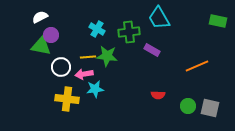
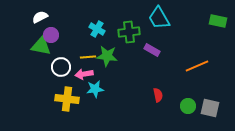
red semicircle: rotated 104 degrees counterclockwise
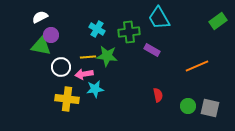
green rectangle: rotated 48 degrees counterclockwise
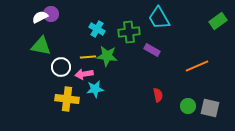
purple circle: moved 21 px up
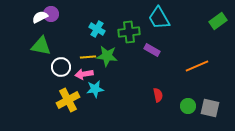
yellow cross: moved 1 px right, 1 px down; rotated 35 degrees counterclockwise
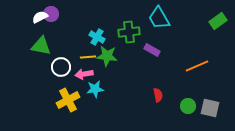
cyan cross: moved 8 px down
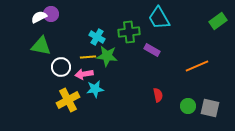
white semicircle: moved 1 px left
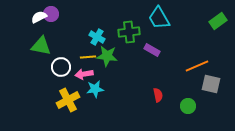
gray square: moved 1 px right, 24 px up
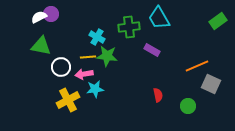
green cross: moved 5 px up
gray square: rotated 12 degrees clockwise
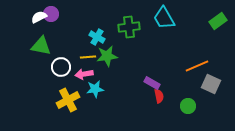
cyan trapezoid: moved 5 px right
purple rectangle: moved 33 px down
green star: rotated 15 degrees counterclockwise
red semicircle: moved 1 px right, 1 px down
